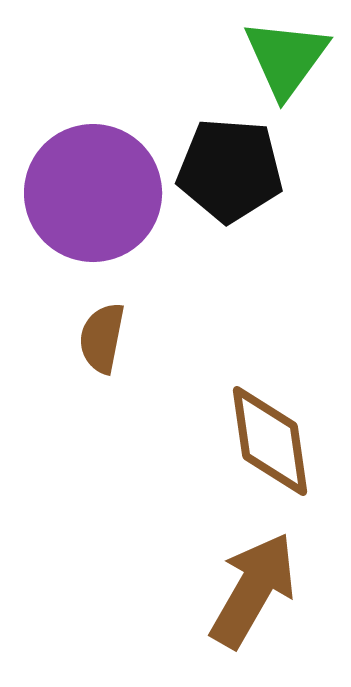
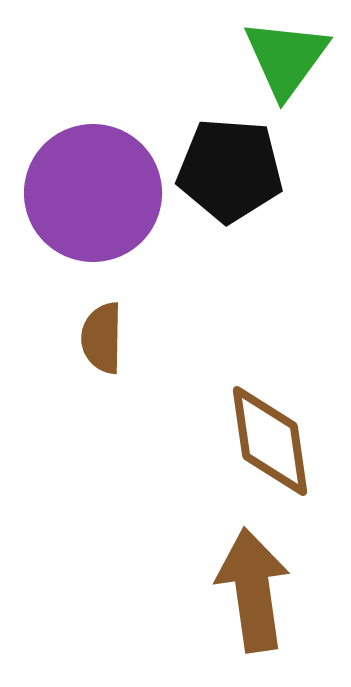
brown semicircle: rotated 10 degrees counterclockwise
brown arrow: rotated 38 degrees counterclockwise
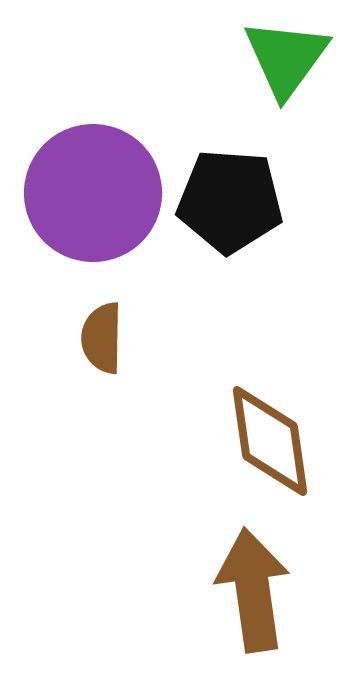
black pentagon: moved 31 px down
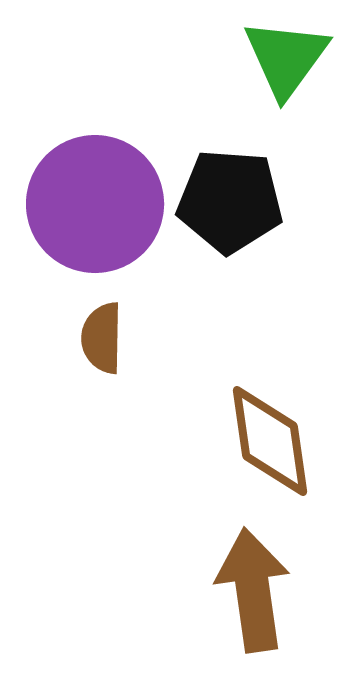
purple circle: moved 2 px right, 11 px down
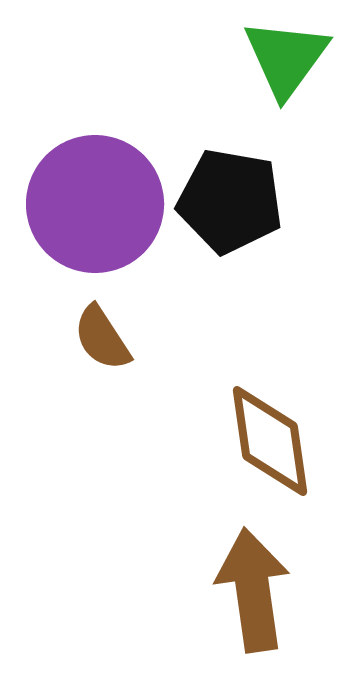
black pentagon: rotated 6 degrees clockwise
brown semicircle: rotated 34 degrees counterclockwise
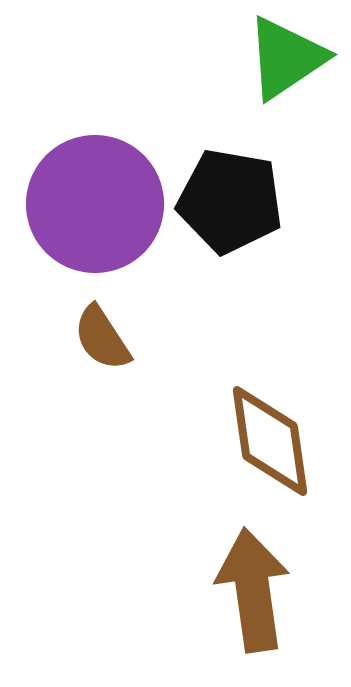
green triangle: rotated 20 degrees clockwise
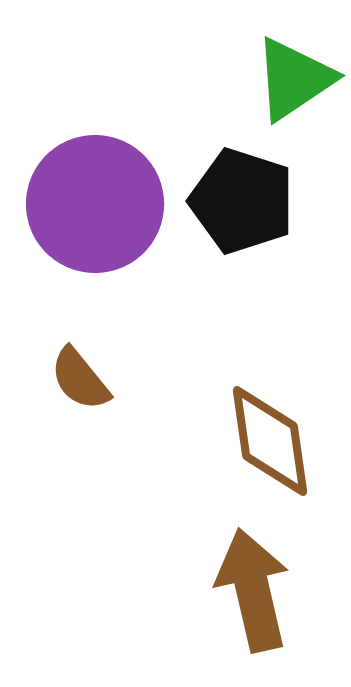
green triangle: moved 8 px right, 21 px down
black pentagon: moved 12 px right; rotated 8 degrees clockwise
brown semicircle: moved 22 px left, 41 px down; rotated 6 degrees counterclockwise
brown arrow: rotated 5 degrees counterclockwise
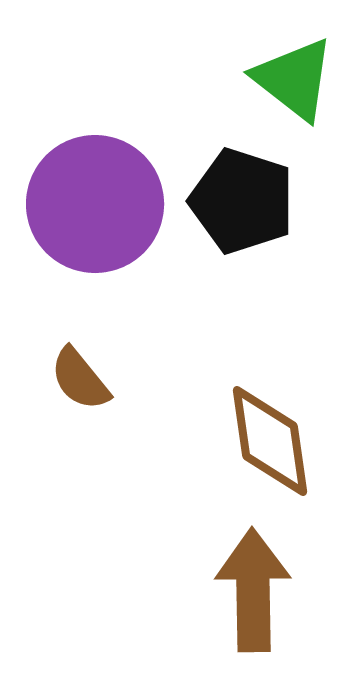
green triangle: rotated 48 degrees counterclockwise
brown arrow: rotated 12 degrees clockwise
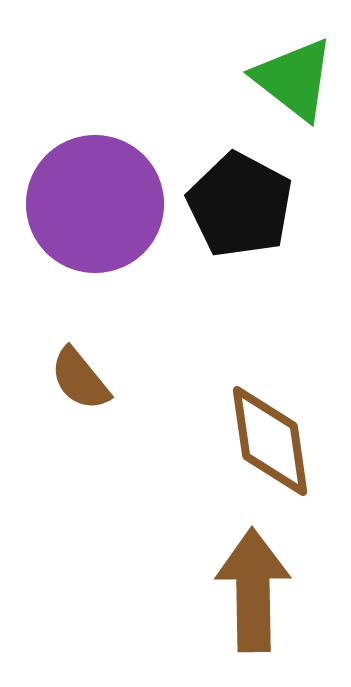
black pentagon: moved 2 px left, 4 px down; rotated 10 degrees clockwise
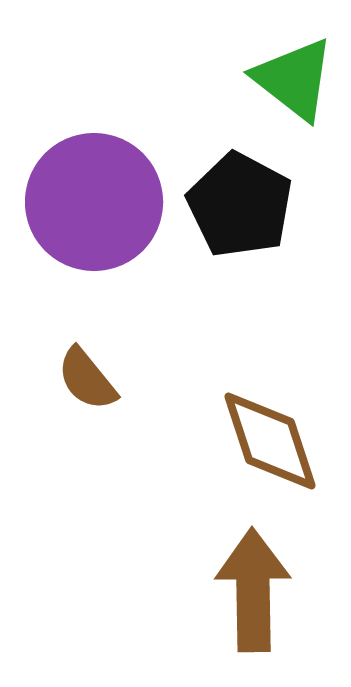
purple circle: moved 1 px left, 2 px up
brown semicircle: moved 7 px right
brown diamond: rotated 10 degrees counterclockwise
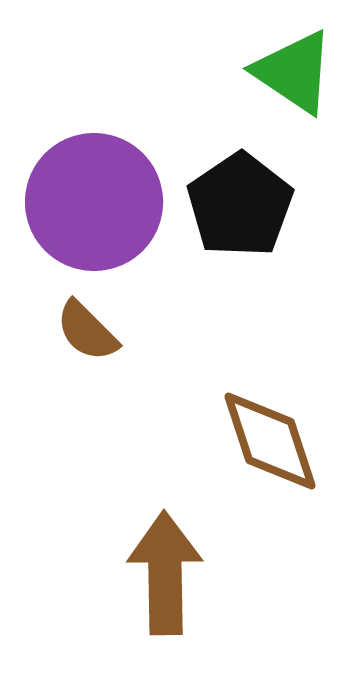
green triangle: moved 7 px up; rotated 4 degrees counterclockwise
black pentagon: rotated 10 degrees clockwise
brown semicircle: moved 48 px up; rotated 6 degrees counterclockwise
brown arrow: moved 88 px left, 17 px up
